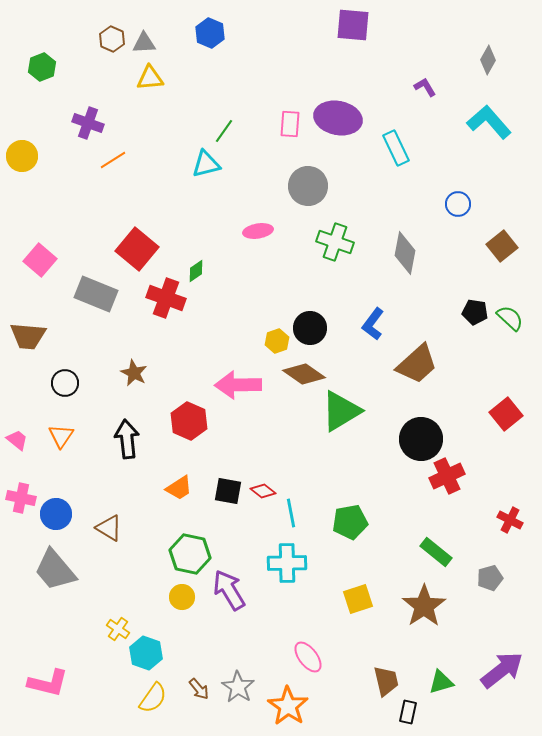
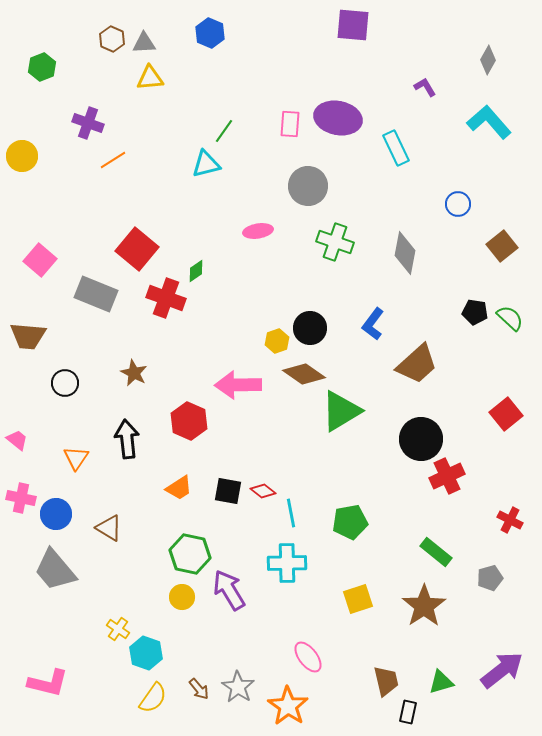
orange triangle at (61, 436): moved 15 px right, 22 px down
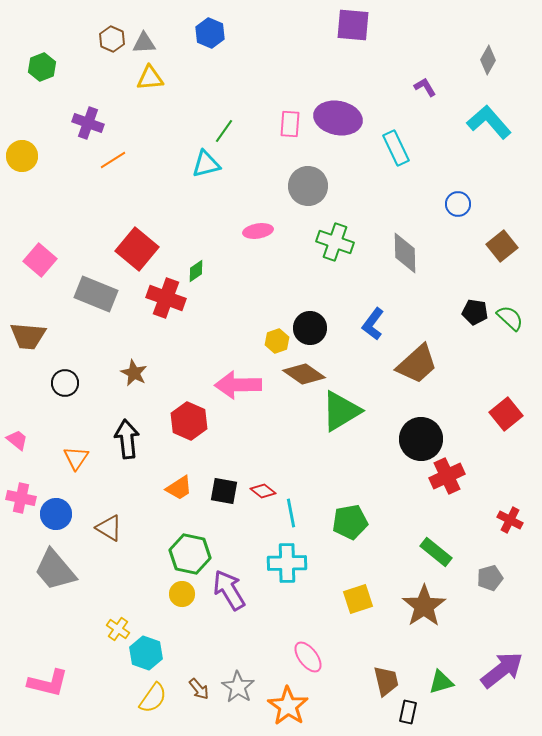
gray diamond at (405, 253): rotated 12 degrees counterclockwise
black square at (228, 491): moved 4 px left
yellow circle at (182, 597): moved 3 px up
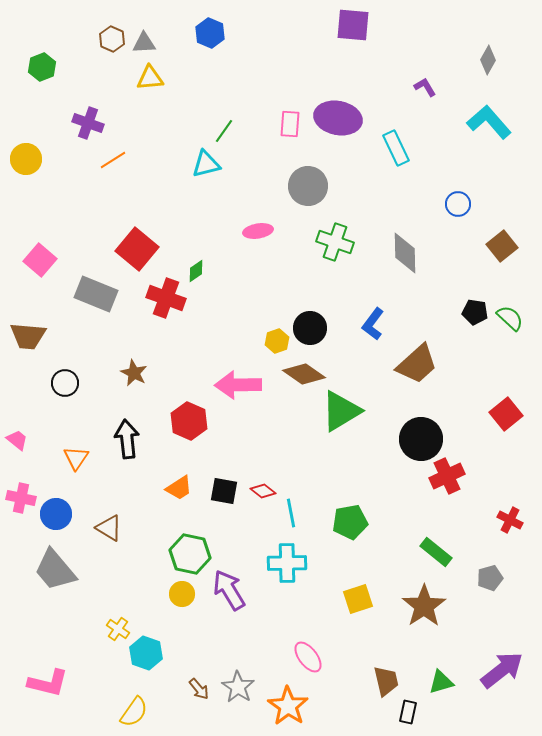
yellow circle at (22, 156): moved 4 px right, 3 px down
yellow semicircle at (153, 698): moved 19 px left, 14 px down
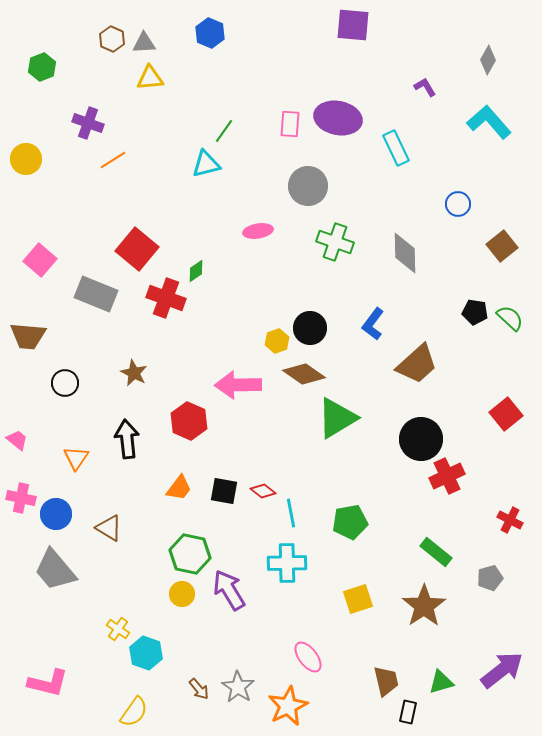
green triangle at (341, 411): moved 4 px left, 7 px down
orange trapezoid at (179, 488): rotated 20 degrees counterclockwise
orange star at (288, 706): rotated 12 degrees clockwise
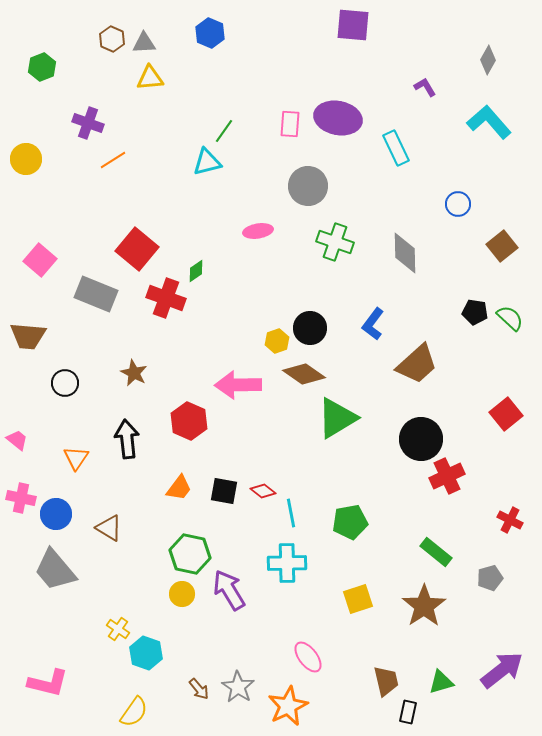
cyan triangle at (206, 164): moved 1 px right, 2 px up
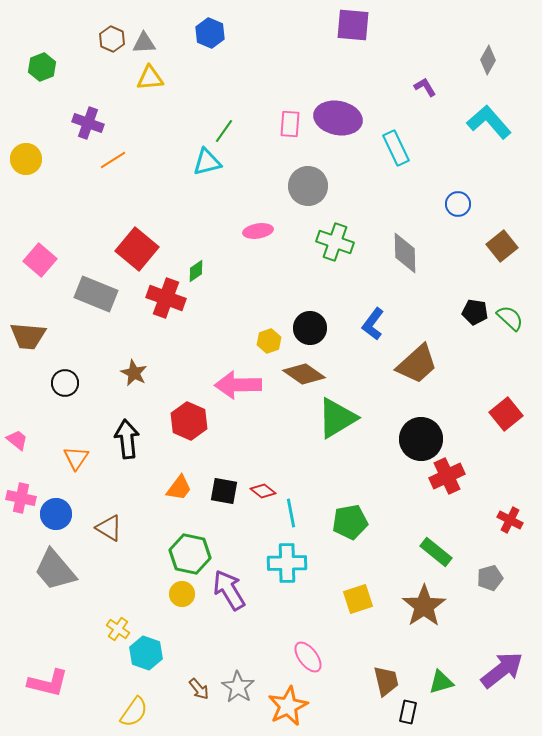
yellow hexagon at (277, 341): moved 8 px left
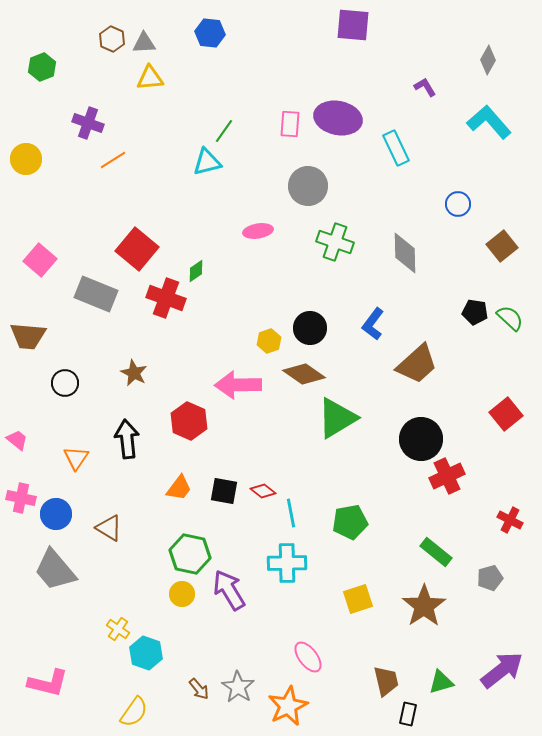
blue hexagon at (210, 33): rotated 16 degrees counterclockwise
black rectangle at (408, 712): moved 2 px down
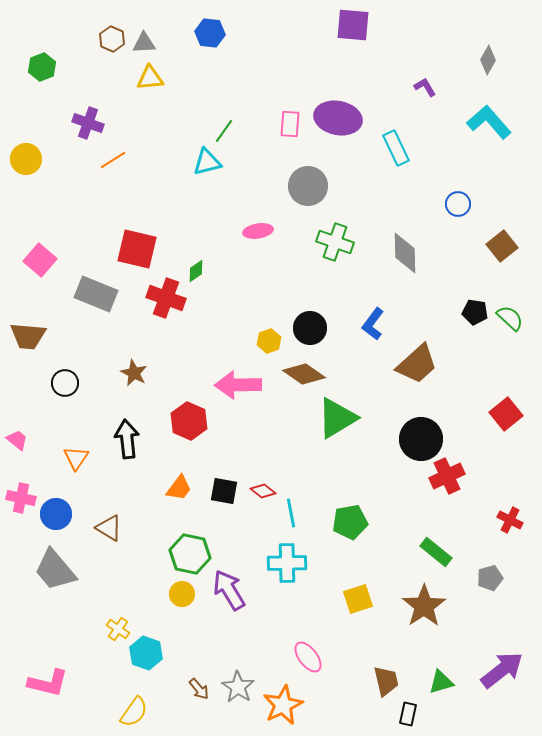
red square at (137, 249): rotated 27 degrees counterclockwise
orange star at (288, 706): moved 5 px left, 1 px up
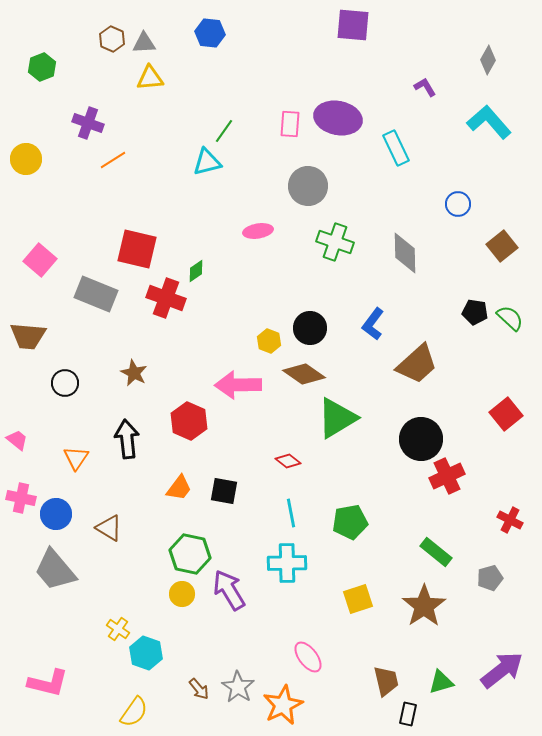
yellow hexagon at (269, 341): rotated 20 degrees counterclockwise
red diamond at (263, 491): moved 25 px right, 30 px up
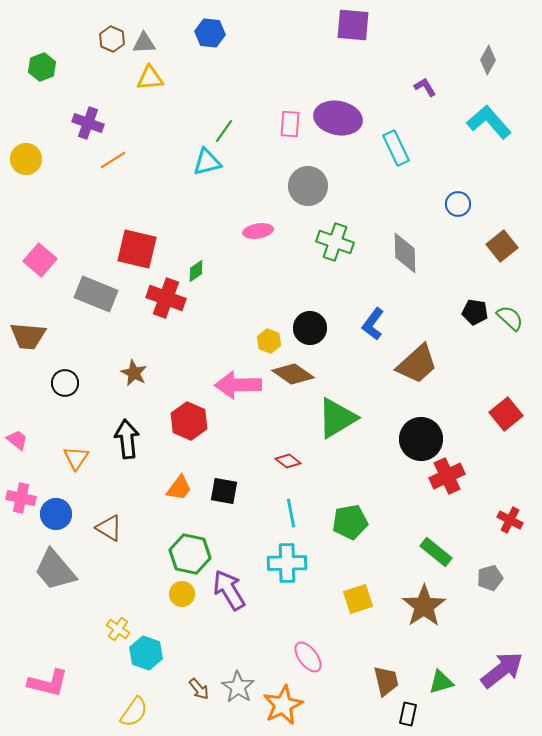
brown diamond at (304, 374): moved 11 px left
